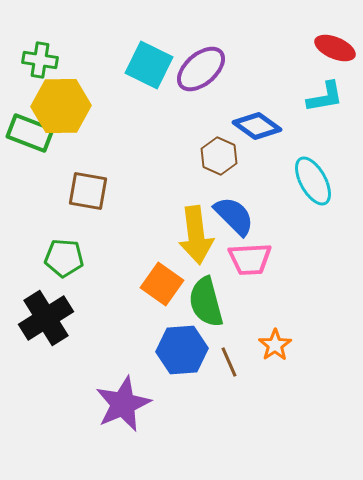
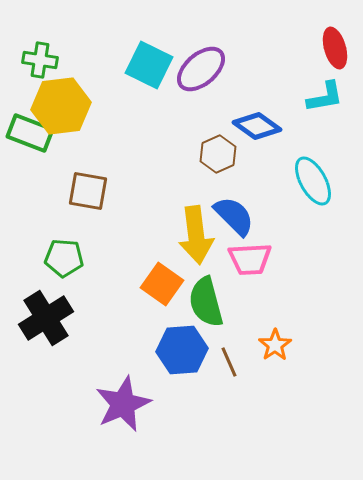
red ellipse: rotated 51 degrees clockwise
yellow hexagon: rotated 6 degrees counterclockwise
brown hexagon: moved 1 px left, 2 px up; rotated 12 degrees clockwise
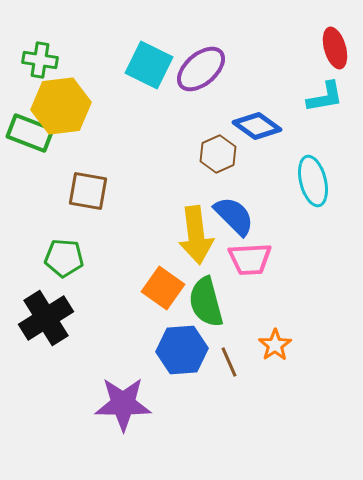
cyan ellipse: rotated 15 degrees clockwise
orange square: moved 1 px right, 4 px down
purple star: rotated 24 degrees clockwise
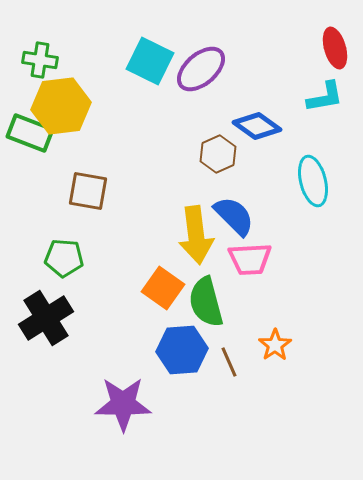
cyan square: moved 1 px right, 4 px up
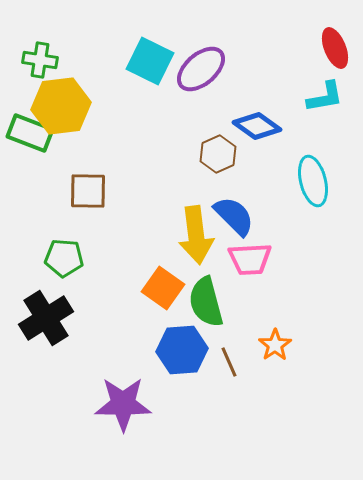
red ellipse: rotated 6 degrees counterclockwise
brown square: rotated 9 degrees counterclockwise
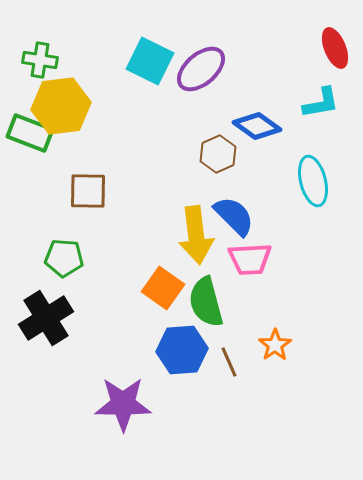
cyan L-shape: moved 4 px left, 6 px down
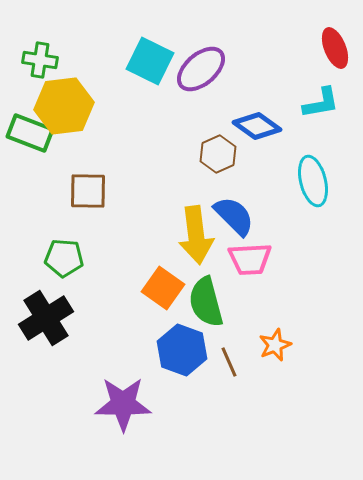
yellow hexagon: moved 3 px right
orange star: rotated 12 degrees clockwise
blue hexagon: rotated 24 degrees clockwise
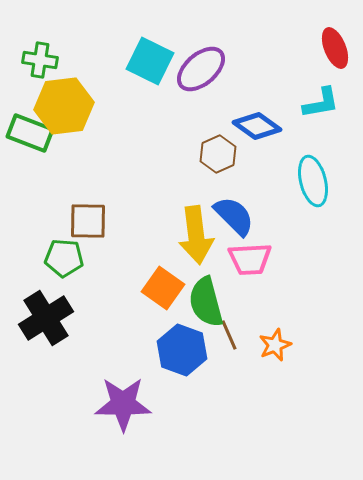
brown square: moved 30 px down
brown line: moved 27 px up
